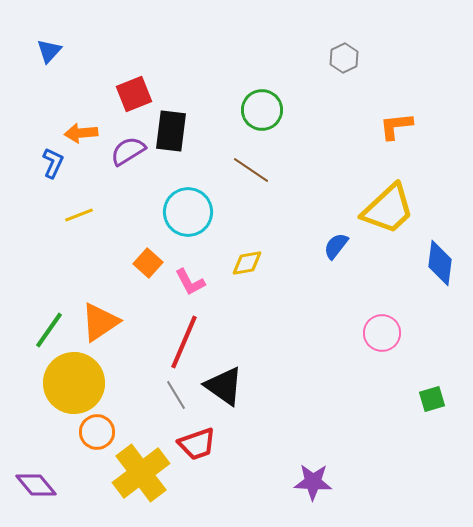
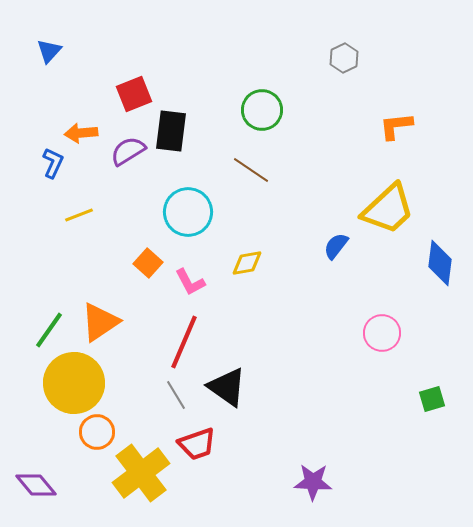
black triangle: moved 3 px right, 1 px down
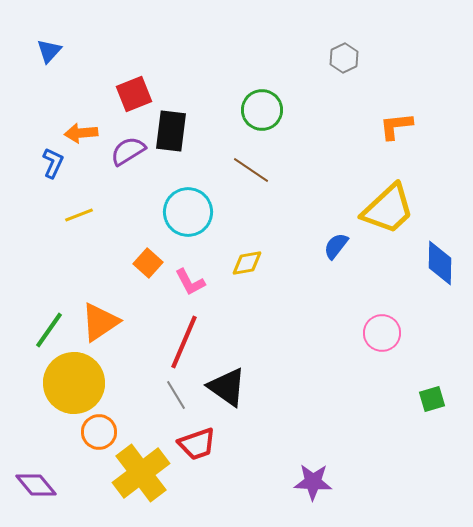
blue diamond: rotated 6 degrees counterclockwise
orange circle: moved 2 px right
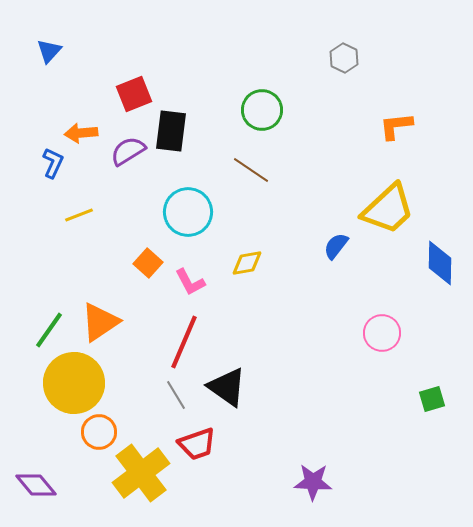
gray hexagon: rotated 8 degrees counterclockwise
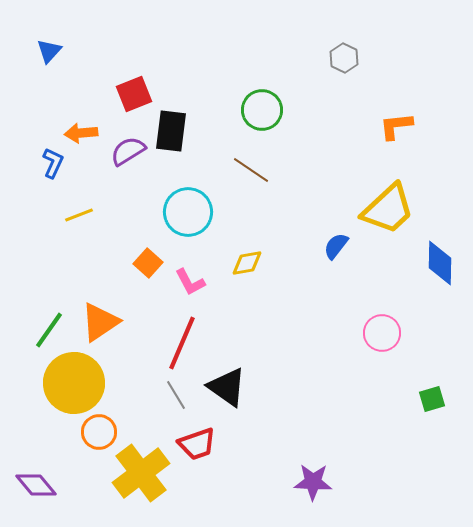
red line: moved 2 px left, 1 px down
